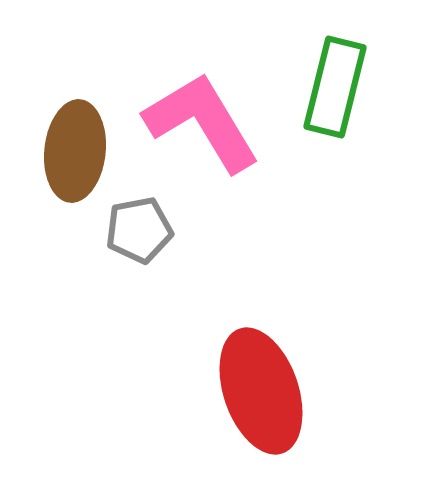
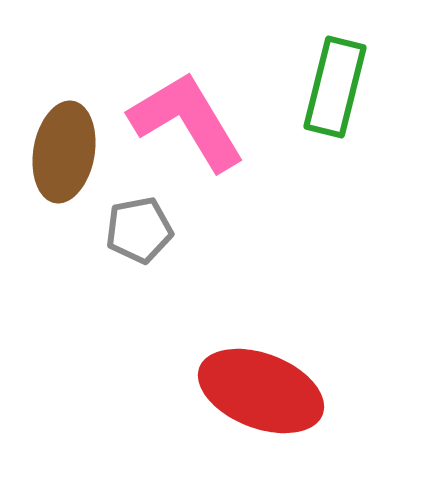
pink L-shape: moved 15 px left, 1 px up
brown ellipse: moved 11 px left, 1 px down; rotated 4 degrees clockwise
red ellipse: rotated 50 degrees counterclockwise
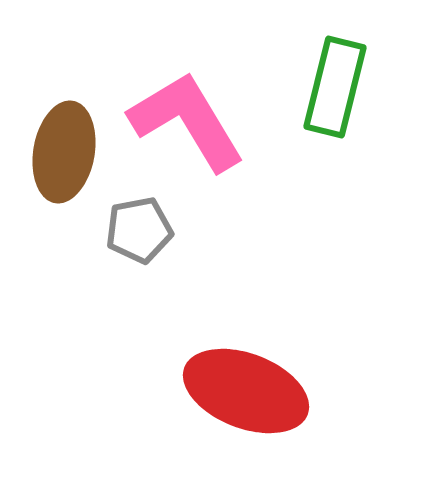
red ellipse: moved 15 px left
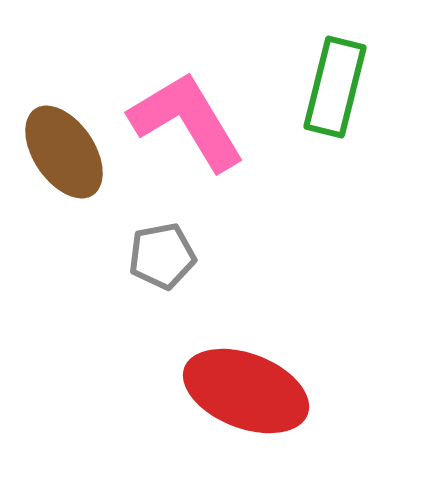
brown ellipse: rotated 44 degrees counterclockwise
gray pentagon: moved 23 px right, 26 px down
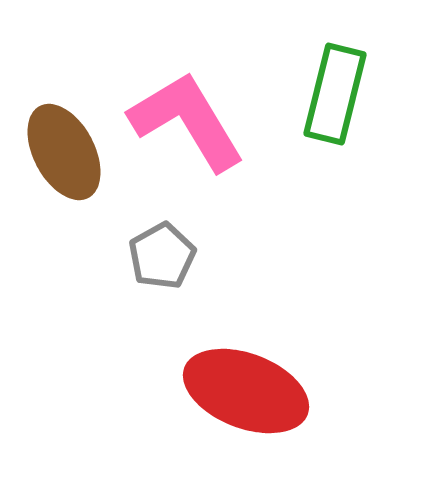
green rectangle: moved 7 px down
brown ellipse: rotated 6 degrees clockwise
gray pentagon: rotated 18 degrees counterclockwise
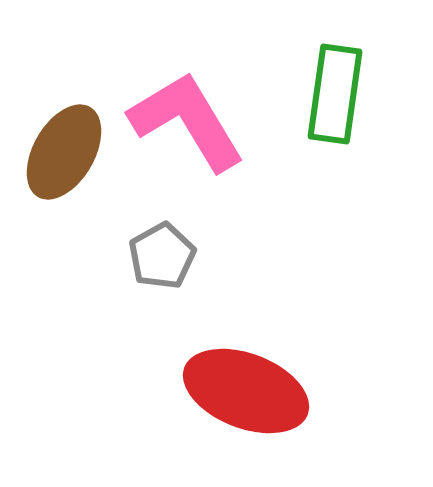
green rectangle: rotated 6 degrees counterclockwise
brown ellipse: rotated 58 degrees clockwise
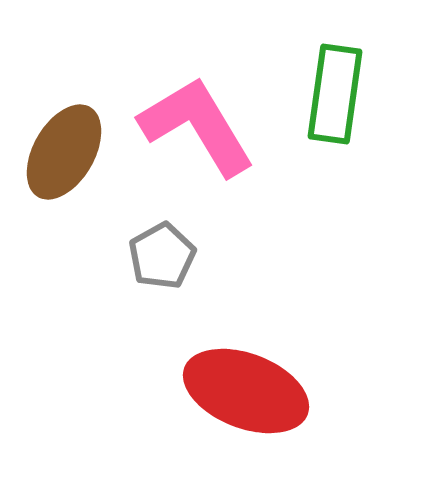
pink L-shape: moved 10 px right, 5 px down
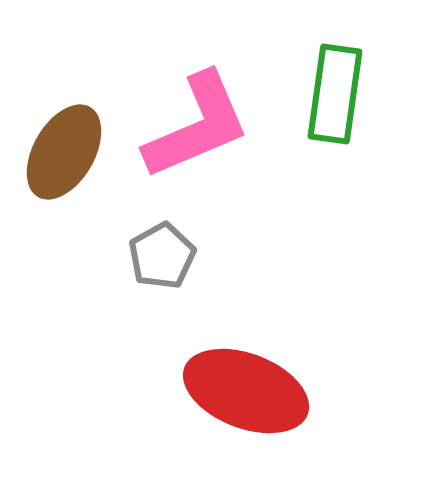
pink L-shape: rotated 98 degrees clockwise
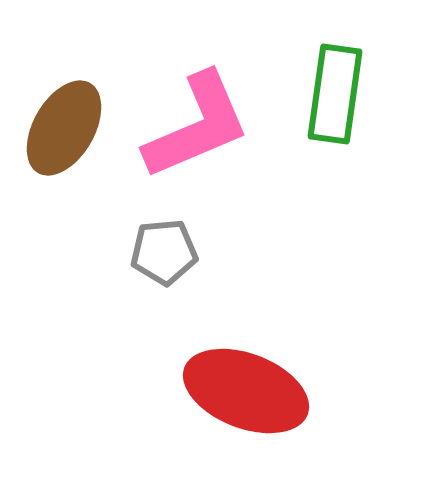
brown ellipse: moved 24 px up
gray pentagon: moved 2 px right, 4 px up; rotated 24 degrees clockwise
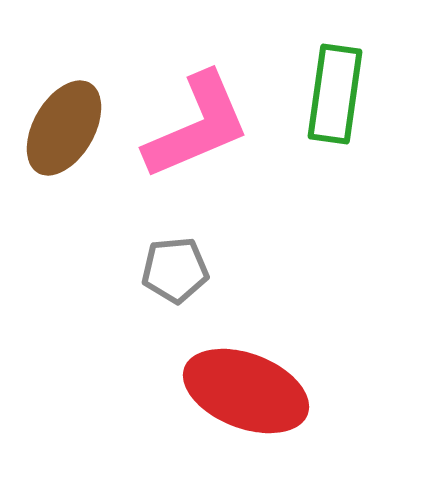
gray pentagon: moved 11 px right, 18 px down
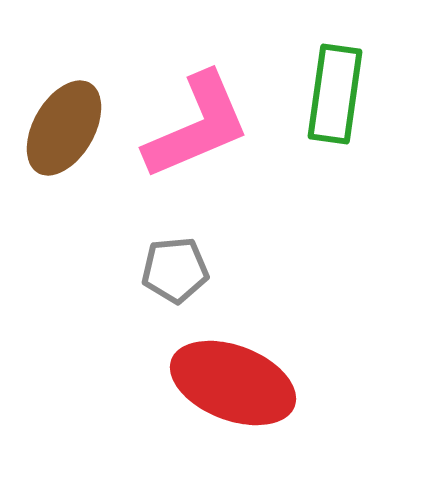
red ellipse: moved 13 px left, 8 px up
